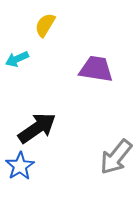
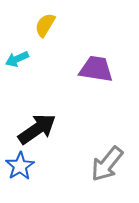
black arrow: moved 1 px down
gray arrow: moved 9 px left, 7 px down
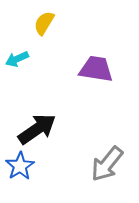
yellow semicircle: moved 1 px left, 2 px up
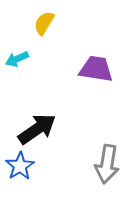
gray arrow: rotated 30 degrees counterclockwise
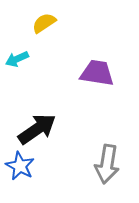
yellow semicircle: rotated 25 degrees clockwise
purple trapezoid: moved 1 px right, 4 px down
blue star: rotated 12 degrees counterclockwise
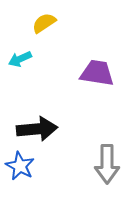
cyan arrow: moved 3 px right
black arrow: rotated 30 degrees clockwise
gray arrow: rotated 9 degrees counterclockwise
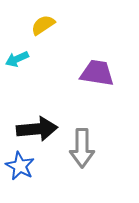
yellow semicircle: moved 1 px left, 2 px down
cyan arrow: moved 3 px left
gray arrow: moved 25 px left, 16 px up
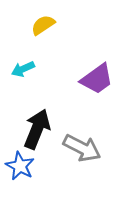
cyan arrow: moved 6 px right, 10 px down
purple trapezoid: moved 6 px down; rotated 135 degrees clockwise
black arrow: rotated 63 degrees counterclockwise
gray arrow: rotated 63 degrees counterclockwise
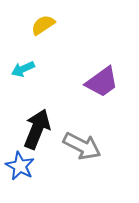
purple trapezoid: moved 5 px right, 3 px down
gray arrow: moved 2 px up
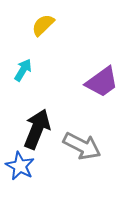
yellow semicircle: rotated 10 degrees counterclockwise
cyan arrow: moved 1 px down; rotated 145 degrees clockwise
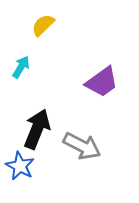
cyan arrow: moved 2 px left, 3 px up
